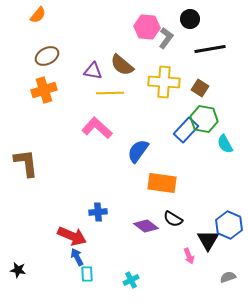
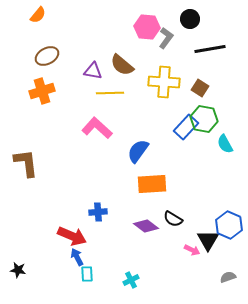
orange cross: moved 2 px left, 1 px down
blue rectangle: moved 3 px up
orange rectangle: moved 10 px left, 1 px down; rotated 12 degrees counterclockwise
pink arrow: moved 3 px right, 6 px up; rotated 42 degrees counterclockwise
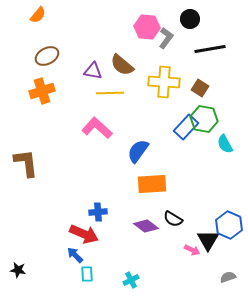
red arrow: moved 12 px right, 2 px up
blue arrow: moved 2 px left, 2 px up; rotated 18 degrees counterclockwise
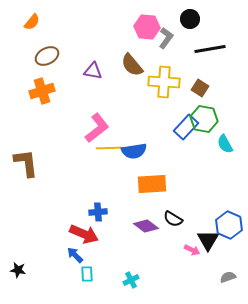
orange semicircle: moved 6 px left, 7 px down
brown semicircle: moved 10 px right; rotated 10 degrees clockwise
yellow line: moved 55 px down
pink L-shape: rotated 100 degrees clockwise
blue semicircle: moved 4 px left; rotated 135 degrees counterclockwise
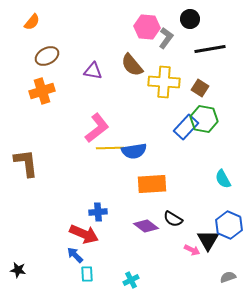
cyan semicircle: moved 2 px left, 35 px down
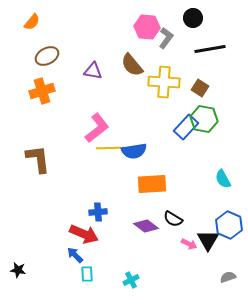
black circle: moved 3 px right, 1 px up
brown L-shape: moved 12 px right, 4 px up
pink arrow: moved 3 px left, 6 px up
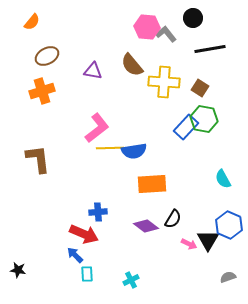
gray L-shape: moved 4 px up; rotated 75 degrees counterclockwise
black semicircle: rotated 90 degrees counterclockwise
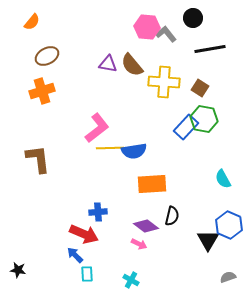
purple triangle: moved 15 px right, 7 px up
black semicircle: moved 1 px left, 3 px up; rotated 18 degrees counterclockwise
pink arrow: moved 50 px left
cyan cross: rotated 35 degrees counterclockwise
